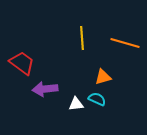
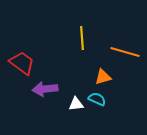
orange line: moved 9 px down
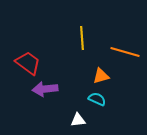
red trapezoid: moved 6 px right
orange triangle: moved 2 px left, 1 px up
white triangle: moved 2 px right, 16 px down
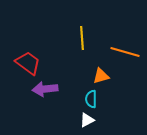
cyan semicircle: moved 6 px left; rotated 114 degrees counterclockwise
white triangle: moved 9 px right; rotated 21 degrees counterclockwise
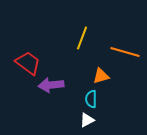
yellow line: rotated 25 degrees clockwise
purple arrow: moved 6 px right, 4 px up
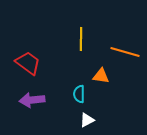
yellow line: moved 1 px left, 1 px down; rotated 20 degrees counterclockwise
orange triangle: rotated 24 degrees clockwise
purple arrow: moved 19 px left, 15 px down
cyan semicircle: moved 12 px left, 5 px up
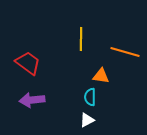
cyan semicircle: moved 11 px right, 3 px down
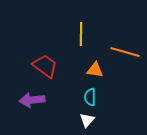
yellow line: moved 5 px up
red trapezoid: moved 17 px right, 3 px down
orange triangle: moved 6 px left, 6 px up
white triangle: rotated 21 degrees counterclockwise
